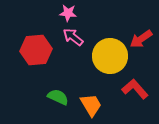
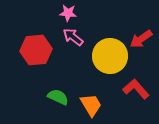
red L-shape: moved 1 px right
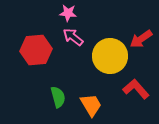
green semicircle: rotated 50 degrees clockwise
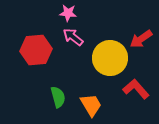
yellow circle: moved 2 px down
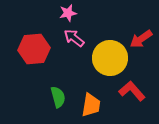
pink star: rotated 18 degrees counterclockwise
pink arrow: moved 1 px right, 1 px down
red hexagon: moved 2 px left, 1 px up
red L-shape: moved 4 px left, 2 px down
orange trapezoid: rotated 40 degrees clockwise
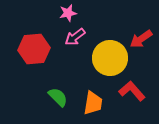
pink arrow: moved 1 px right, 1 px up; rotated 75 degrees counterclockwise
green semicircle: rotated 30 degrees counterclockwise
orange trapezoid: moved 2 px right, 2 px up
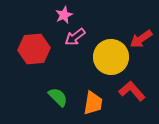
pink star: moved 4 px left, 2 px down; rotated 12 degrees counterclockwise
yellow circle: moved 1 px right, 1 px up
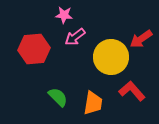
pink star: rotated 30 degrees clockwise
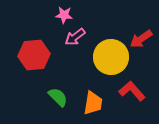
red hexagon: moved 6 px down
